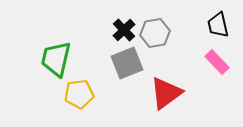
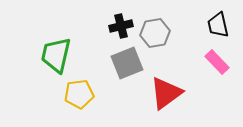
black cross: moved 3 px left, 4 px up; rotated 30 degrees clockwise
green trapezoid: moved 4 px up
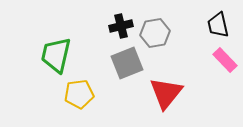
pink rectangle: moved 8 px right, 2 px up
red triangle: rotated 15 degrees counterclockwise
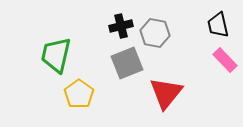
gray hexagon: rotated 20 degrees clockwise
yellow pentagon: rotated 28 degrees counterclockwise
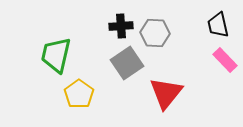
black cross: rotated 10 degrees clockwise
gray hexagon: rotated 8 degrees counterclockwise
gray square: rotated 12 degrees counterclockwise
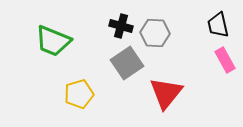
black cross: rotated 20 degrees clockwise
green trapezoid: moved 3 px left, 14 px up; rotated 81 degrees counterclockwise
pink rectangle: rotated 15 degrees clockwise
yellow pentagon: rotated 20 degrees clockwise
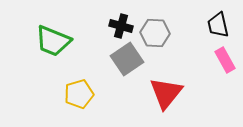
gray square: moved 4 px up
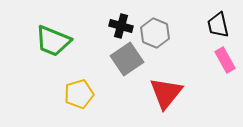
gray hexagon: rotated 20 degrees clockwise
